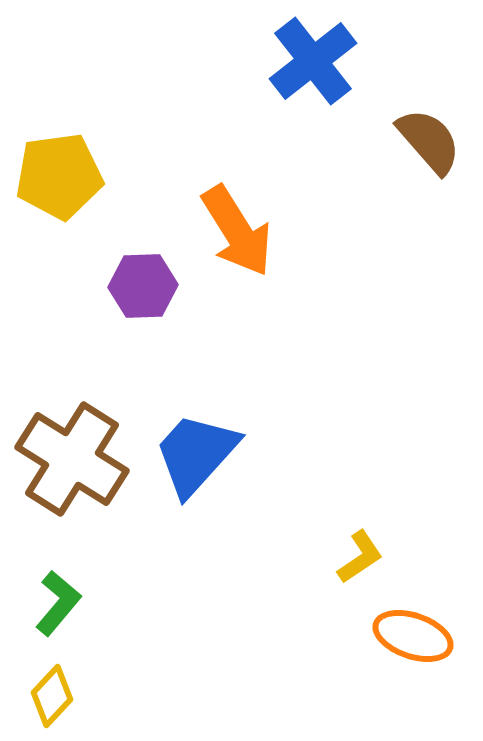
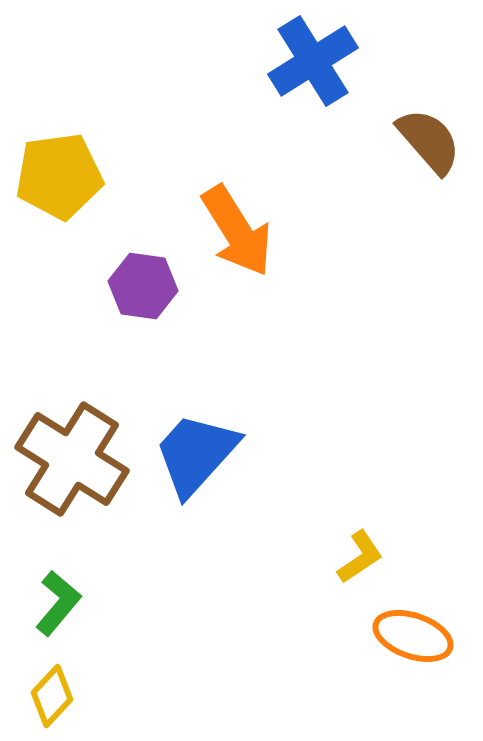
blue cross: rotated 6 degrees clockwise
purple hexagon: rotated 10 degrees clockwise
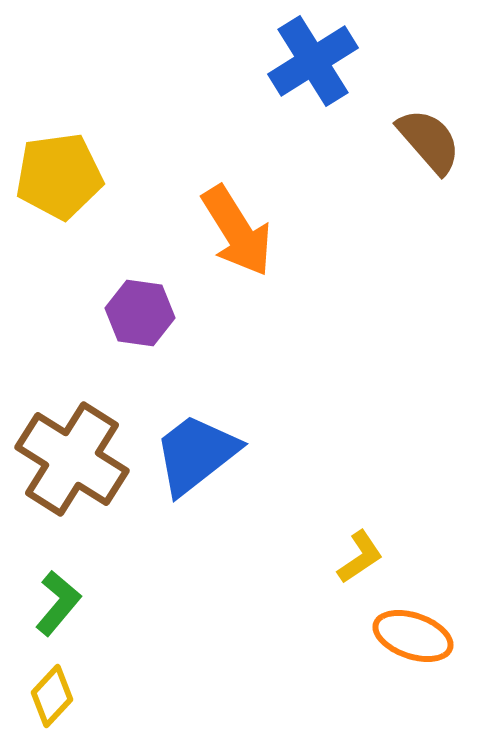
purple hexagon: moved 3 px left, 27 px down
blue trapezoid: rotated 10 degrees clockwise
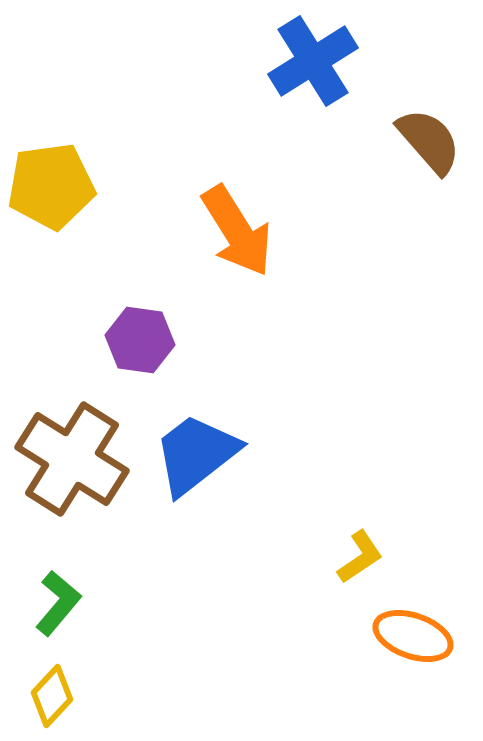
yellow pentagon: moved 8 px left, 10 px down
purple hexagon: moved 27 px down
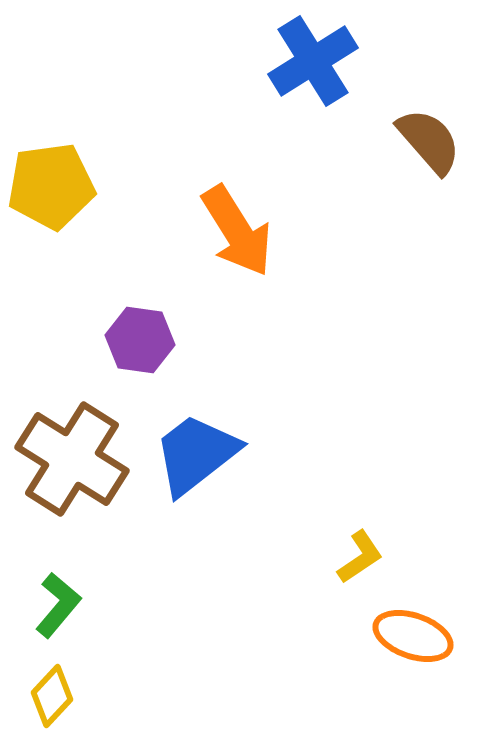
green L-shape: moved 2 px down
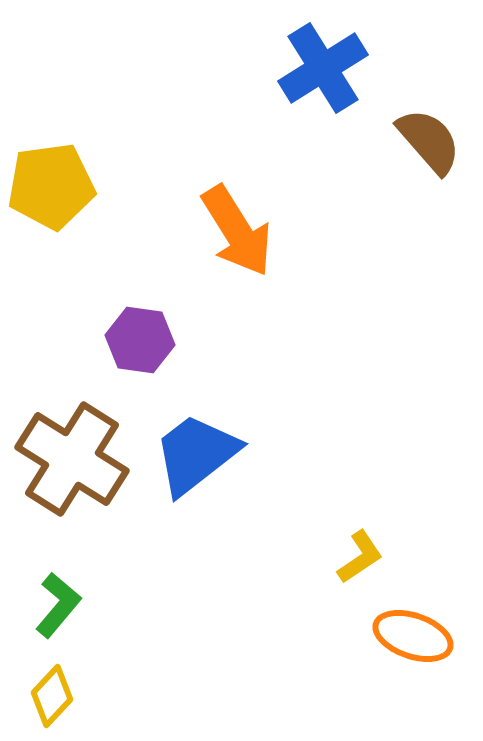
blue cross: moved 10 px right, 7 px down
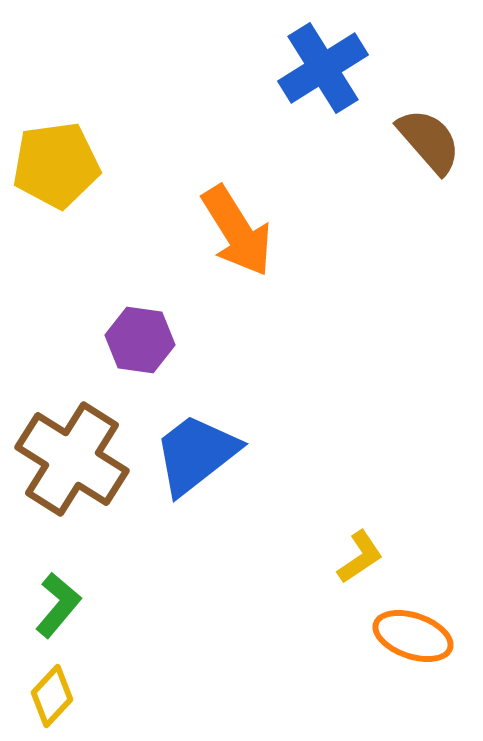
yellow pentagon: moved 5 px right, 21 px up
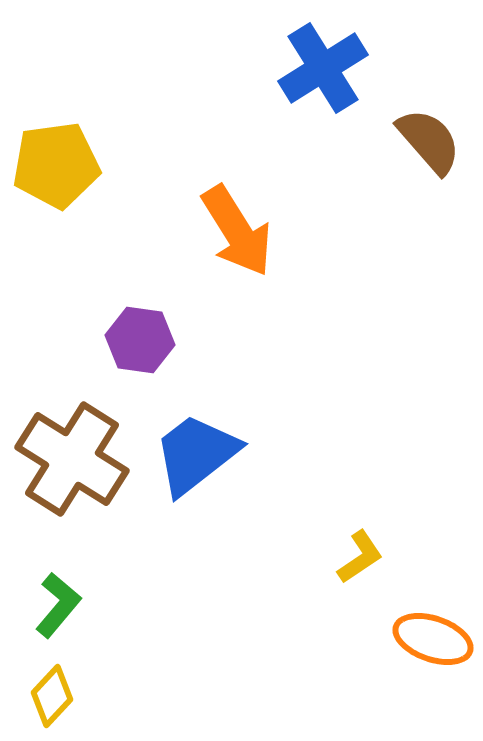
orange ellipse: moved 20 px right, 3 px down
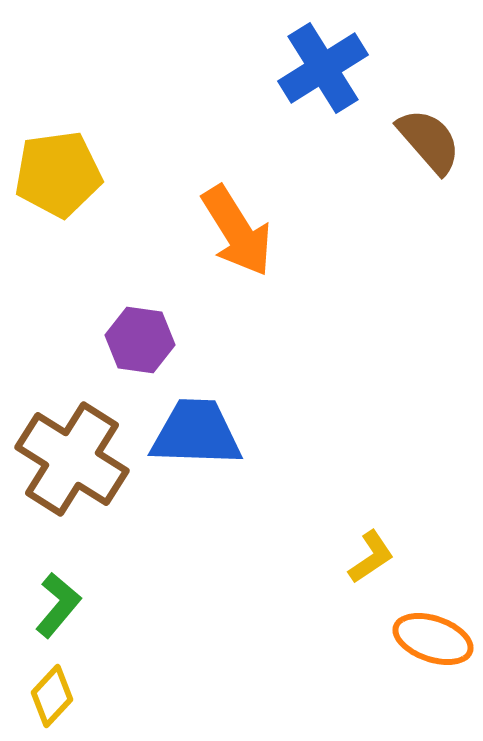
yellow pentagon: moved 2 px right, 9 px down
blue trapezoid: moved 21 px up; rotated 40 degrees clockwise
yellow L-shape: moved 11 px right
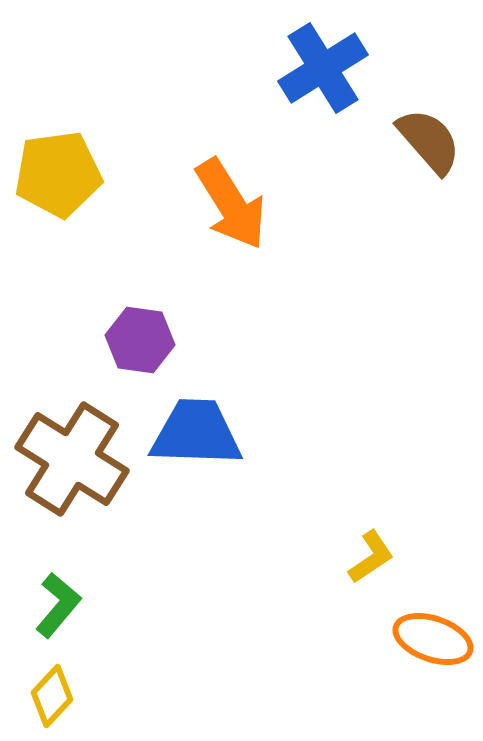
orange arrow: moved 6 px left, 27 px up
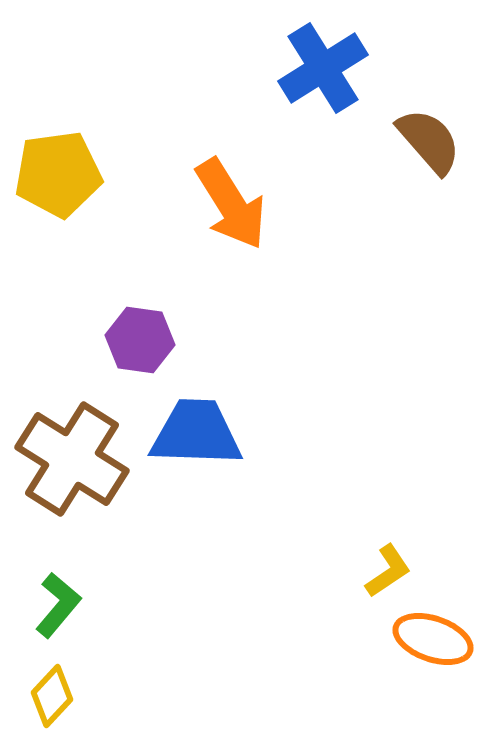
yellow L-shape: moved 17 px right, 14 px down
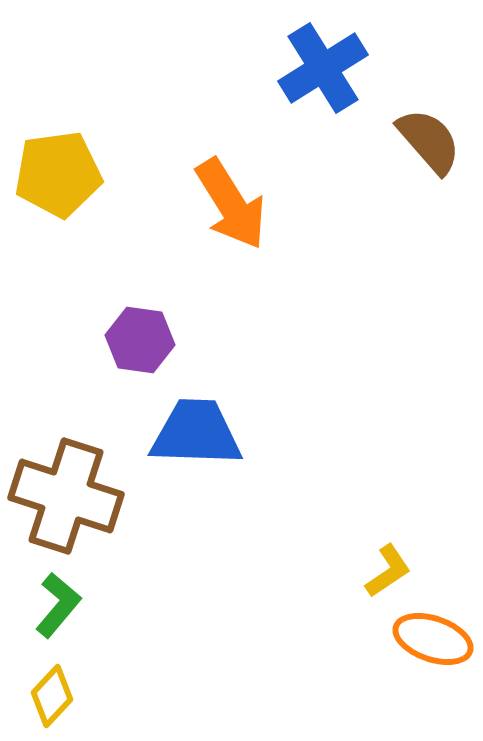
brown cross: moved 6 px left, 37 px down; rotated 14 degrees counterclockwise
